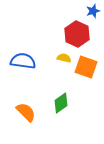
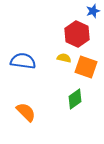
green diamond: moved 14 px right, 4 px up
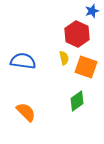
blue star: moved 1 px left
yellow semicircle: rotated 64 degrees clockwise
green diamond: moved 2 px right, 2 px down
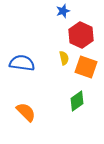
blue star: moved 29 px left
red hexagon: moved 4 px right, 1 px down
blue semicircle: moved 1 px left, 2 px down
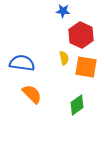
blue star: rotated 24 degrees clockwise
orange square: rotated 10 degrees counterclockwise
green diamond: moved 4 px down
orange semicircle: moved 6 px right, 18 px up
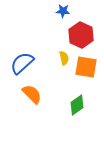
blue semicircle: rotated 50 degrees counterclockwise
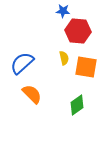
red hexagon: moved 3 px left, 4 px up; rotated 20 degrees counterclockwise
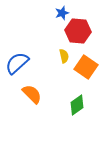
blue star: moved 1 px left, 2 px down; rotated 24 degrees counterclockwise
yellow semicircle: moved 2 px up
blue semicircle: moved 5 px left
orange square: rotated 25 degrees clockwise
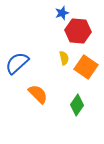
yellow semicircle: moved 2 px down
orange semicircle: moved 6 px right
green diamond: rotated 20 degrees counterclockwise
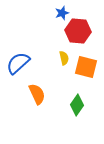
blue semicircle: moved 1 px right
orange square: rotated 20 degrees counterclockwise
orange semicircle: moved 1 px left; rotated 20 degrees clockwise
